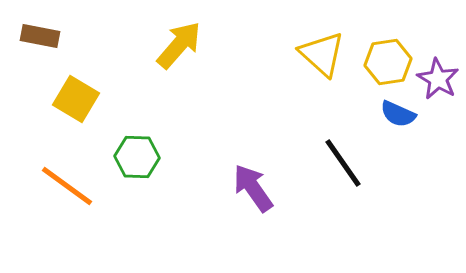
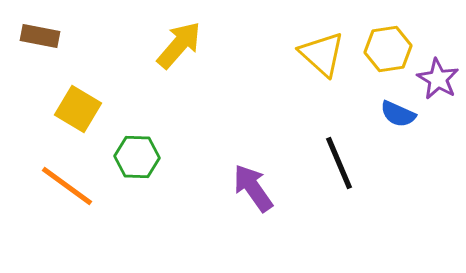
yellow hexagon: moved 13 px up
yellow square: moved 2 px right, 10 px down
black line: moved 4 px left; rotated 12 degrees clockwise
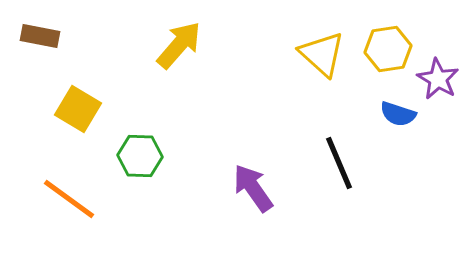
blue semicircle: rotated 6 degrees counterclockwise
green hexagon: moved 3 px right, 1 px up
orange line: moved 2 px right, 13 px down
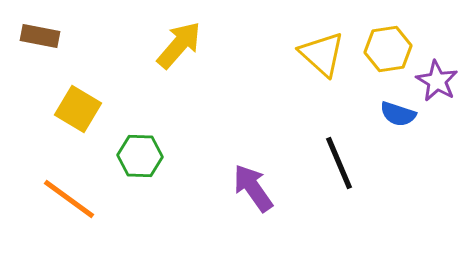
purple star: moved 1 px left, 2 px down
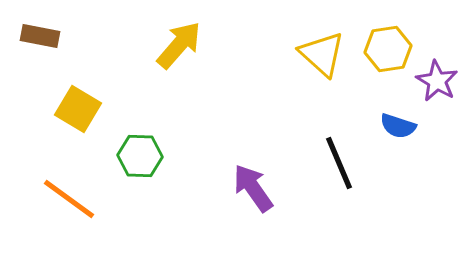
blue semicircle: moved 12 px down
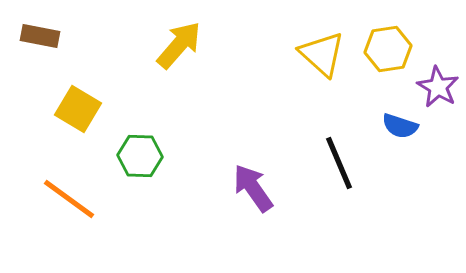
purple star: moved 1 px right, 6 px down
blue semicircle: moved 2 px right
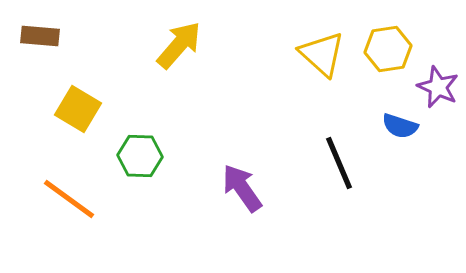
brown rectangle: rotated 6 degrees counterclockwise
purple star: rotated 6 degrees counterclockwise
purple arrow: moved 11 px left
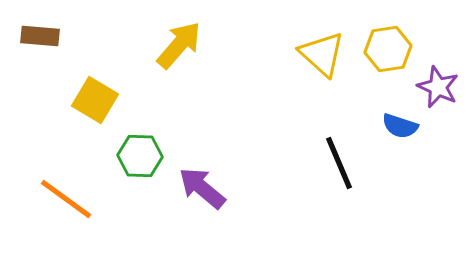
yellow square: moved 17 px right, 9 px up
purple arrow: moved 40 px left; rotated 15 degrees counterclockwise
orange line: moved 3 px left
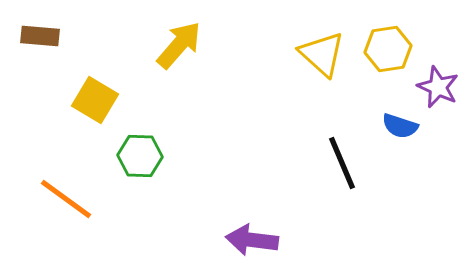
black line: moved 3 px right
purple arrow: moved 50 px right, 52 px down; rotated 33 degrees counterclockwise
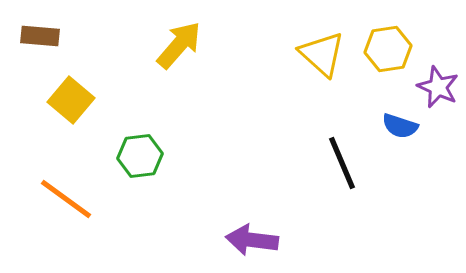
yellow square: moved 24 px left; rotated 9 degrees clockwise
green hexagon: rotated 9 degrees counterclockwise
